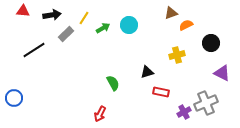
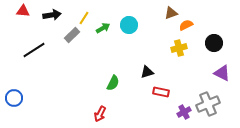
gray rectangle: moved 6 px right, 1 px down
black circle: moved 3 px right
yellow cross: moved 2 px right, 7 px up
green semicircle: rotated 56 degrees clockwise
gray cross: moved 2 px right, 1 px down
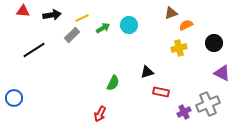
yellow line: moved 2 px left; rotated 32 degrees clockwise
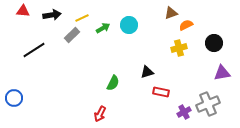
purple triangle: rotated 36 degrees counterclockwise
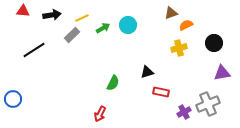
cyan circle: moved 1 px left
blue circle: moved 1 px left, 1 px down
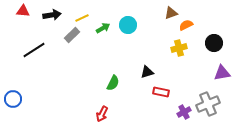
red arrow: moved 2 px right
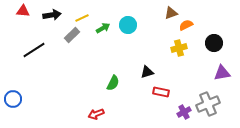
red arrow: moved 6 px left; rotated 42 degrees clockwise
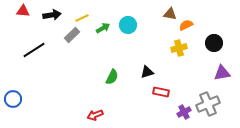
brown triangle: moved 1 px left, 1 px down; rotated 32 degrees clockwise
green semicircle: moved 1 px left, 6 px up
red arrow: moved 1 px left, 1 px down
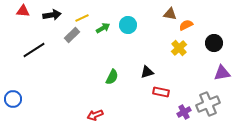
yellow cross: rotated 28 degrees counterclockwise
